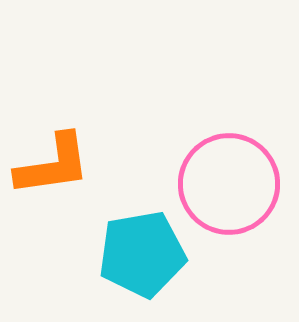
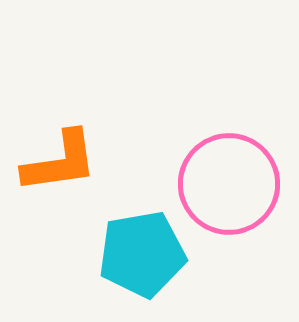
orange L-shape: moved 7 px right, 3 px up
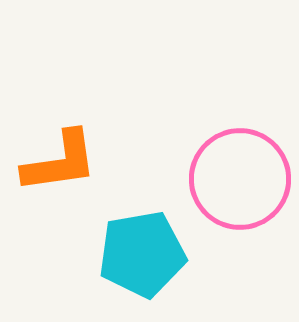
pink circle: moved 11 px right, 5 px up
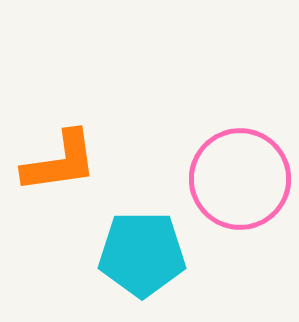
cyan pentagon: rotated 10 degrees clockwise
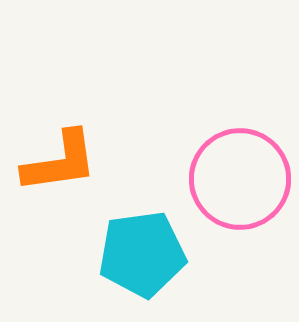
cyan pentagon: rotated 8 degrees counterclockwise
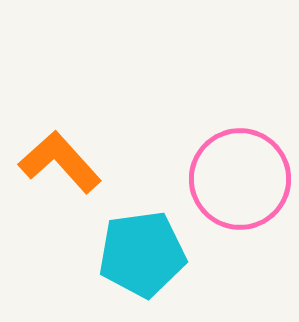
orange L-shape: rotated 124 degrees counterclockwise
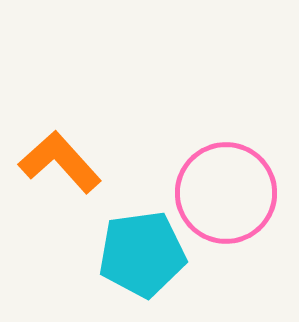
pink circle: moved 14 px left, 14 px down
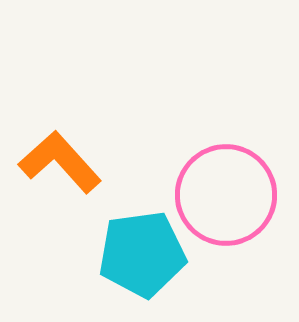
pink circle: moved 2 px down
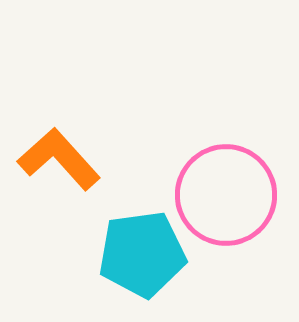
orange L-shape: moved 1 px left, 3 px up
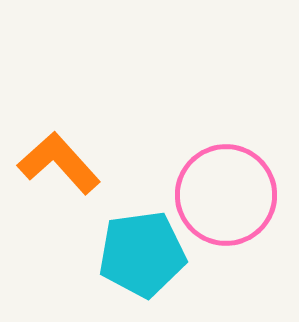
orange L-shape: moved 4 px down
